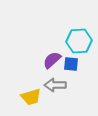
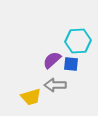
cyan hexagon: moved 1 px left
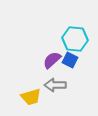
cyan hexagon: moved 3 px left, 2 px up; rotated 10 degrees clockwise
blue square: moved 1 px left, 4 px up; rotated 21 degrees clockwise
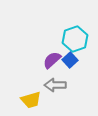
cyan hexagon: rotated 25 degrees counterclockwise
blue square: rotated 21 degrees clockwise
yellow trapezoid: moved 3 px down
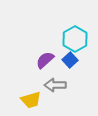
cyan hexagon: rotated 10 degrees counterclockwise
purple semicircle: moved 7 px left
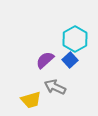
gray arrow: moved 2 px down; rotated 25 degrees clockwise
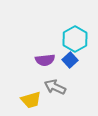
purple semicircle: rotated 144 degrees counterclockwise
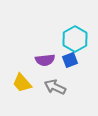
blue square: rotated 21 degrees clockwise
yellow trapezoid: moved 9 px left, 17 px up; rotated 65 degrees clockwise
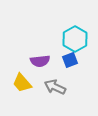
purple semicircle: moved 5 px left, 1 px down
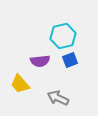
cyan hexagon: moved 12 px left, 3 px up; rotated 15 degrees clockwise
yellow trapezoid: moved 2 px left, 1 px down
gray arrow: moved 3 px right, 11 px down
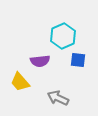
cyan hexagon: rotated 10 degrees counterclockwise
blue square: moved 8 px right; rotated 28 degrees clockwise
yellow trapezoid: moved 2 px up
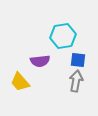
cyan hexagon: rotated 15 degrees clockwise
gray arrow: moved 18 px right, 17 px up; rotated 75 degrees clockwise
